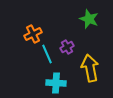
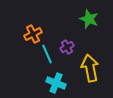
cyan cross: rotated 18 degrees clockwise
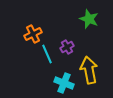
yellow arrow: moved 1 px left, 2 px down
cyan cross: moved 8 px right
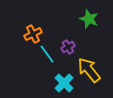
purple cross: moved 1 px right
cyan line: rotated 12 degrees counterclockwise
yellow arrow: rotated 28 degrees counterclockwise
cyan cross: rotated 24 degrees clockwise
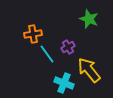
orange cross: rotated 18 degrees clockwise
cyan cross: rotated 24 degrees counterclockwise
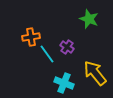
orange cross: moved 2 px left, 3 px down
purple cross: moved 1 px left; rotated 24 degrees counterclockwise
yellow arrow: moved 6 px right, 3 px down
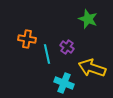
green star: moved 1 px left
orange cross: moved 4 px left, 2 px down; rotated 18 degrees clockwise
cyan line: rotated 24 degrees clockwise
yellow arrow: moved 3 px left, 5 px up; rotated 32 degrees counterclockwise
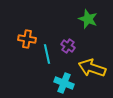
purple cross: moved 1 px right, 1 px up
